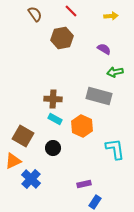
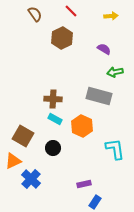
brown hexagon: rotated 15 degrees counterclockwise
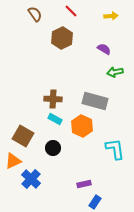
gray rectangle: moved 4 px left, 5 px down
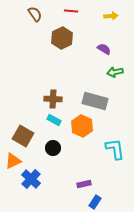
red line: rotated 40 degrees counterclockwise
cyan rectangle: moved 1 px left, 1 px down
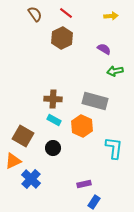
red line: moved 5 px left, 2 px down; rotated 32 degrees clockwise
green arrow: moved 1 px up
cyan L-shape: moved 1 px left, 1 px up; rotated 15 degrees clockwise
blue rectangle: moved 1 px left
